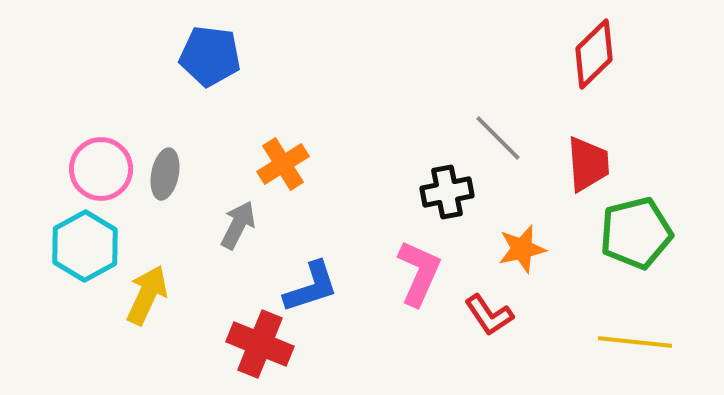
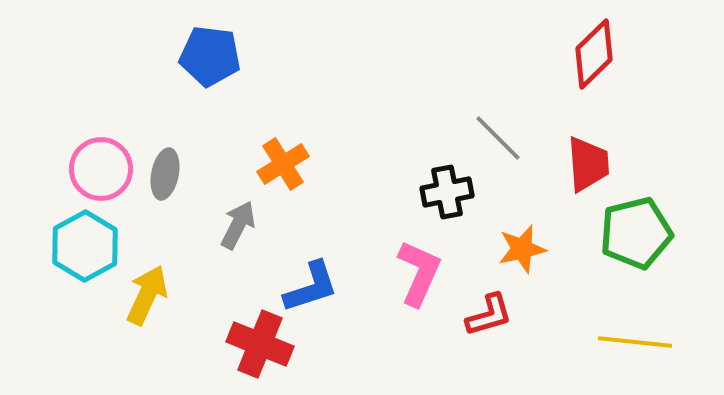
red L-shape: rotated 72 degrees counterclockwise
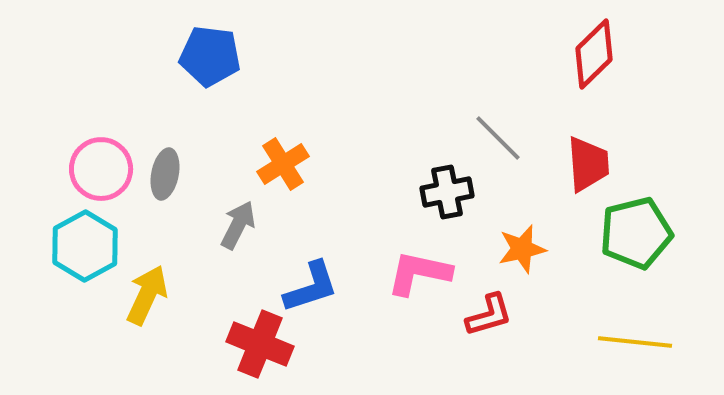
pink L-shape: rotated 102 degrees counterclockwise
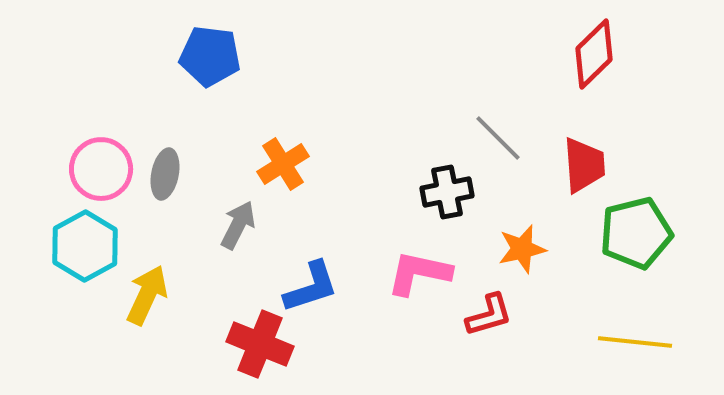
red trapezoid: moved 4 px left, 1 px down
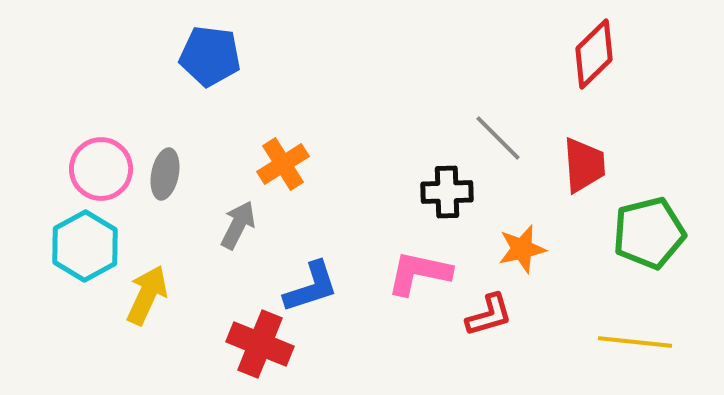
black cross: rotated 9 degrees clockwise
green pentagon: moved 13 px right
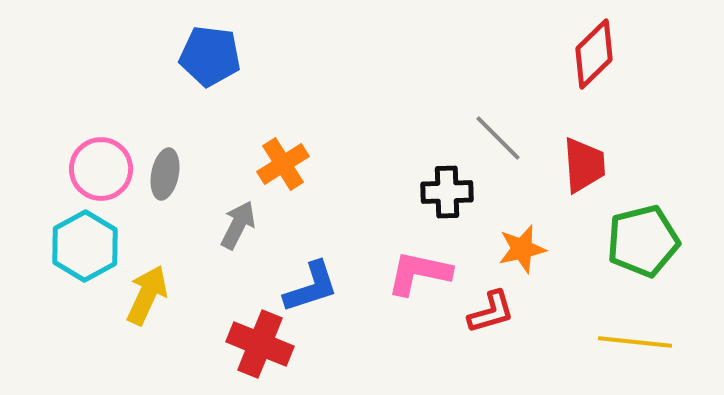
green pentagon: moved 6 px left, 8 px down
red L-shape: moved 2 px right, 3 px up
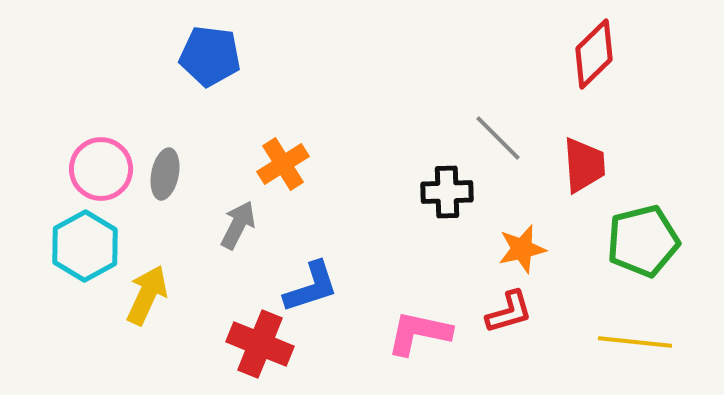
pink L-shape: moved 60 px down
red L-shape: moved 18 px right
